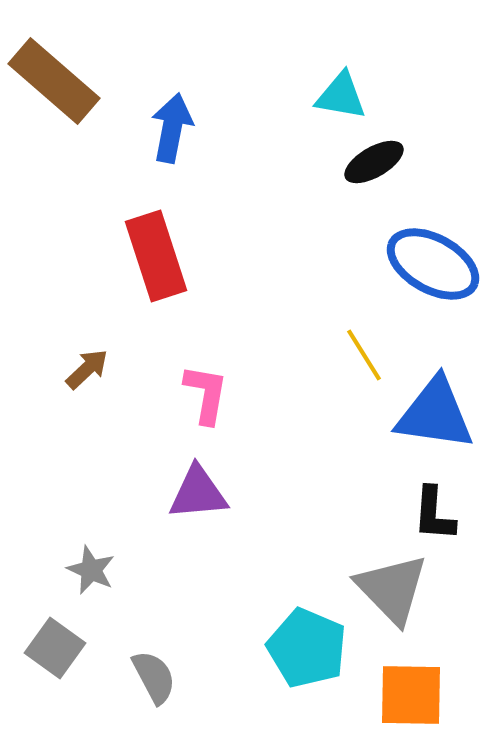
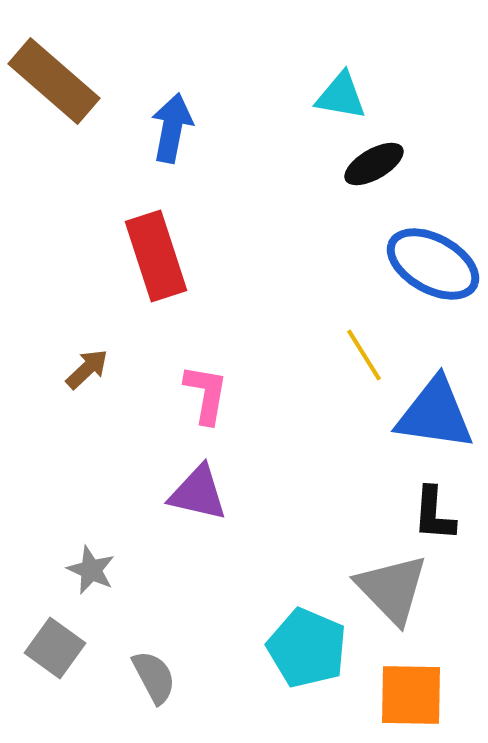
black ellipse: moved 2 px down
purple triangle: rotated 18 degrees clockwise
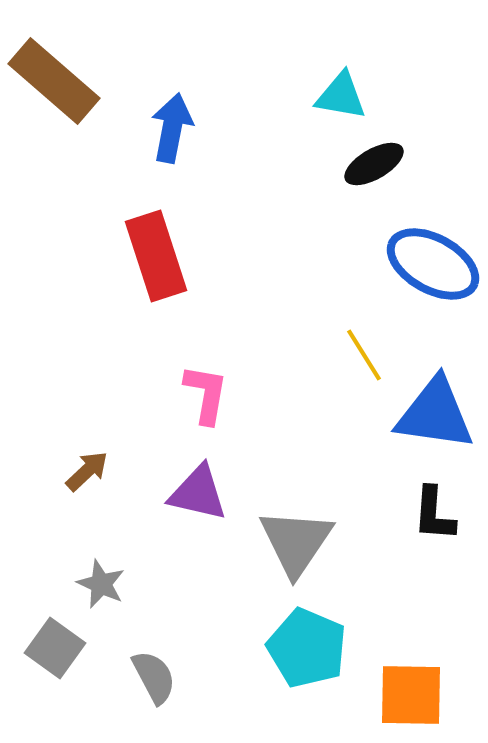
brown arrow: moved 102 px down
gray star: moved 10 px right, 14 px down
gray triangle: moved 96 px left, 47 px up; rotated 18 degrees clockwise
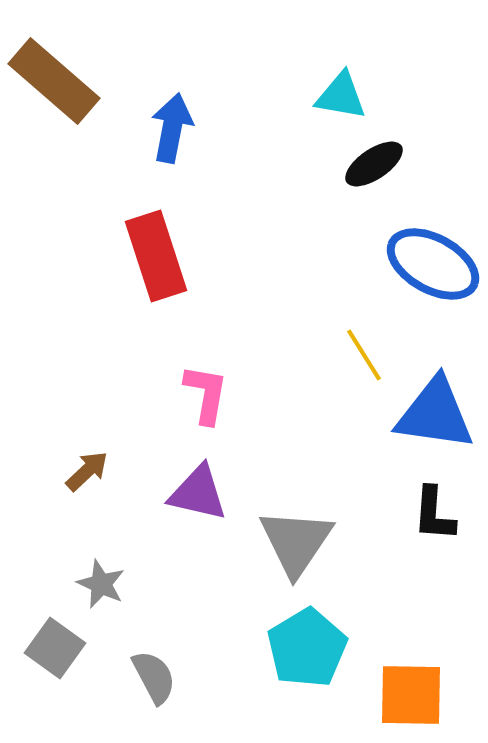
black ellipse: rotated 4 degrees counterclockwise
cyan pentagon: rotated 18 degrees clockwise
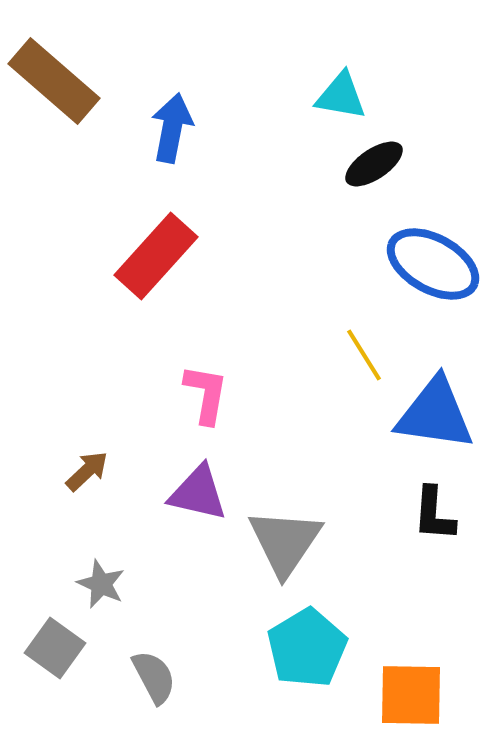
red rectangle: rotated 60 degrees clockwise
gray triangle: moved 11 px left
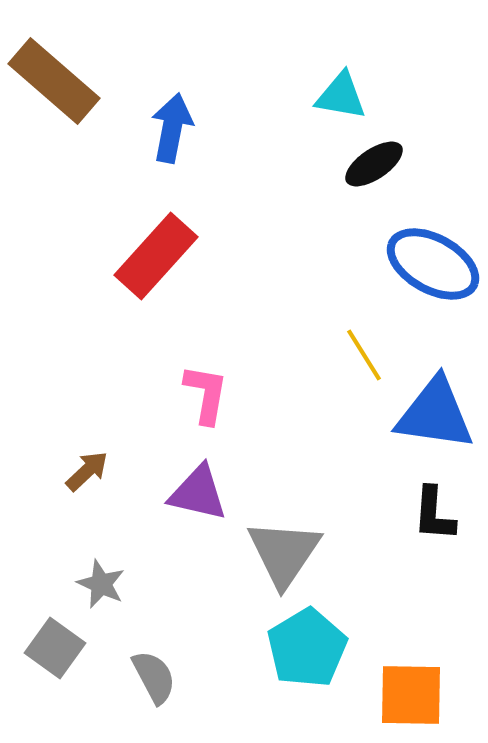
gray triangle: moved 1 px left, 11 px down
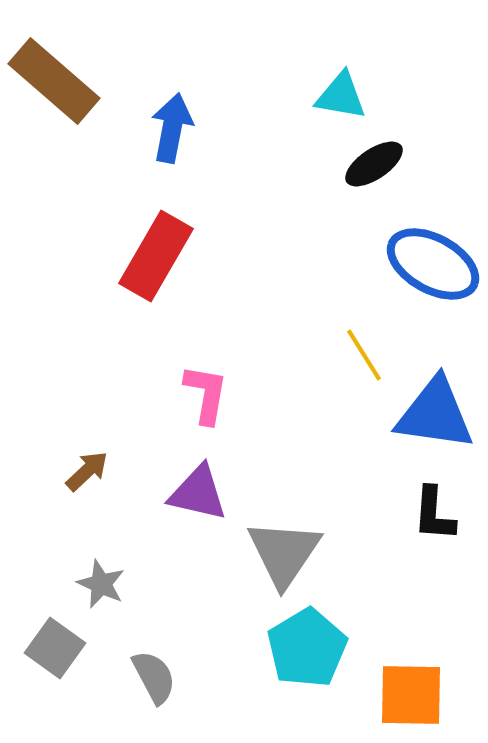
red rectangle: rotated 12 degrees counterclockwise
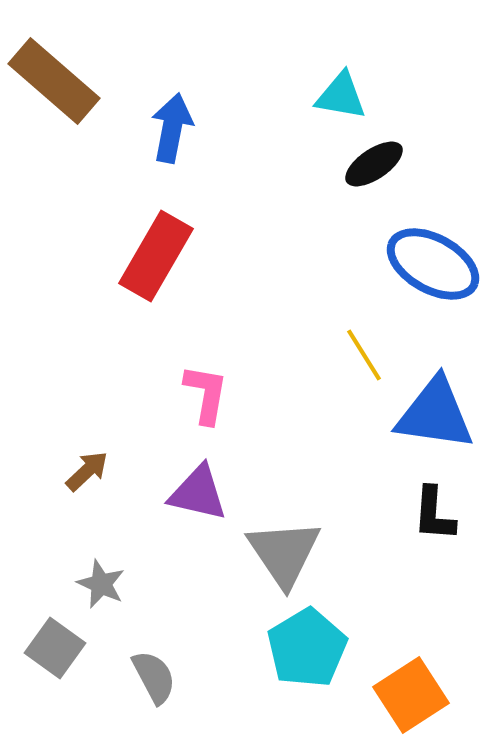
gray triangle: rotated 8 degrees counterclockwise
orange square: rotated 34 degrees counterclockwise
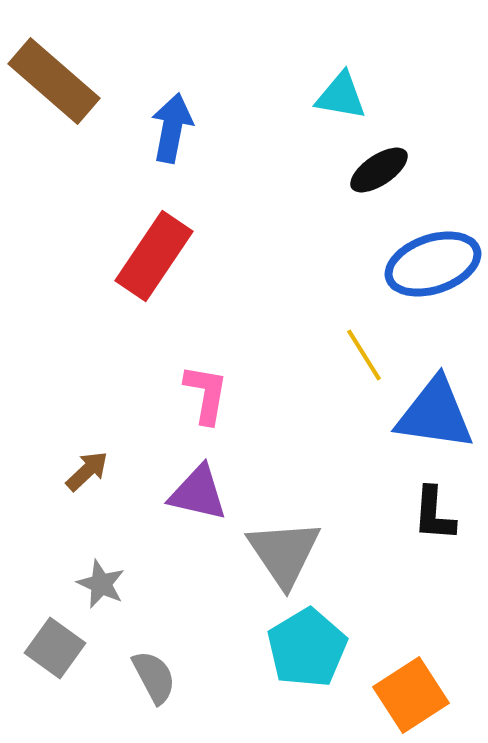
black ellipse: moved 5 px right, 6 px down
red rectangle: moved 2 px left; rotated 4 degrees clockwise
blue ellipse: rotated 48 degrees counterclockwise
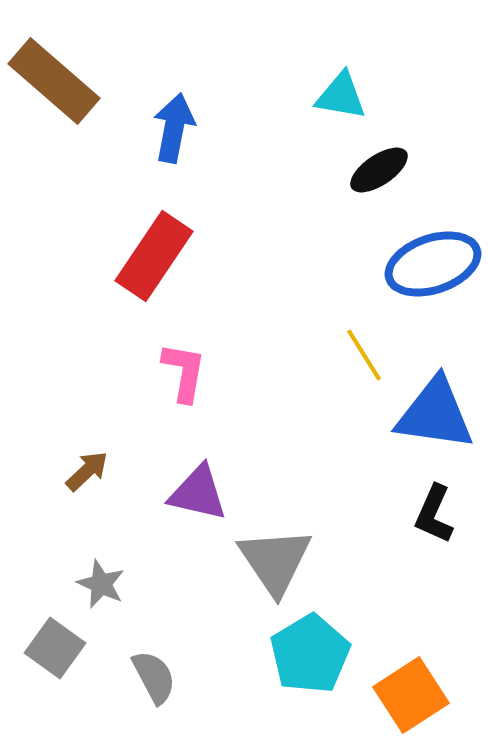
blue arrow: moved 2 px right
pink L-shape: moved 22 px left, 22 px up
black L-shape: rotated 20 degrees clockwise
gray triangle: moved 9 px left, 8 px down
cyan pentagon: moved 3 px right, 6 px down
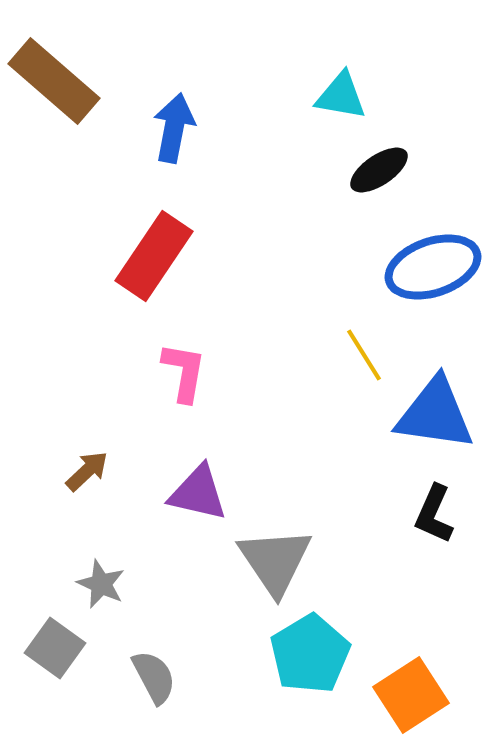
blue ellipse: moved 3 px down
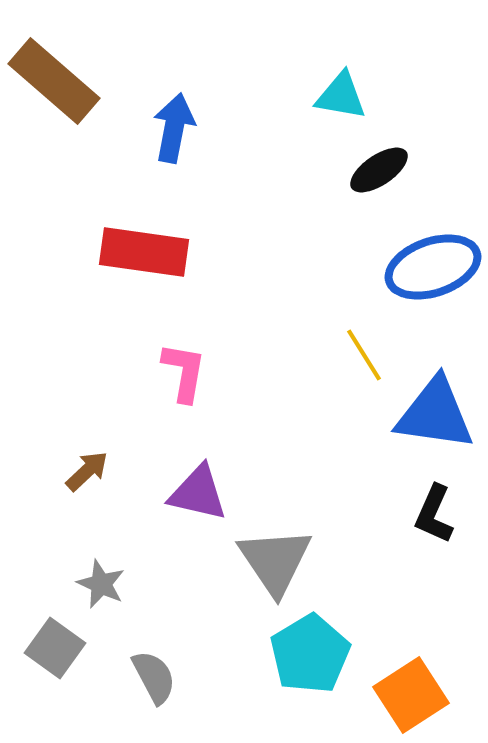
red rectangle: moved 10 px left, 4 px up; rotated 64 degrees clockwise
